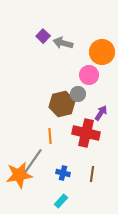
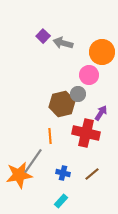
brown line: rotated 42 degrees clockwise
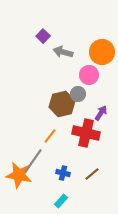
gray arrow: moved 9 px down
orange line: rotated 42 degrees clockwise
orange star: rotated 20 degrees clockwise
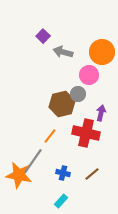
purple arrow: rotated 21 degrees counterclockwise
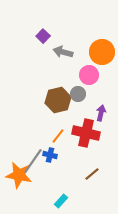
brown hexagon: moved 4 px left, 4 px up
orange line: moved 8 px right
blue cross: moved 13 px left, 18 px up
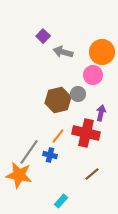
pink circle: moved 4 px right
gray line: moved 4 px left, 9 px up
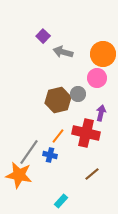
orange circle: moved 1 px right, 2 px down
pink circle: moved 4 px right, 3 px down
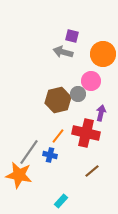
purple square: moved 29 px right; rotated 32 degrees counterclockwise
pink circle: moved 6 px left, 3 px down
brown line: moved 3 px up
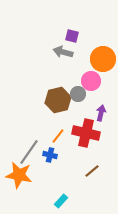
orange circle: moved 5 px down
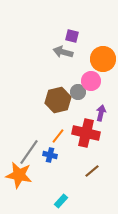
gray circle: moved 2 px up
